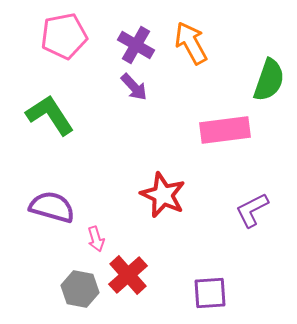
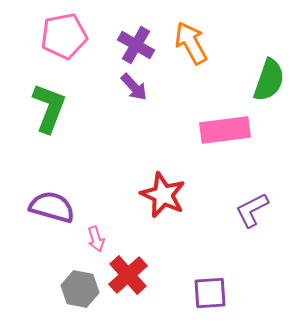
green L-shape: moved 1 px left, 7 px up; rotated 54 degrees clockwise
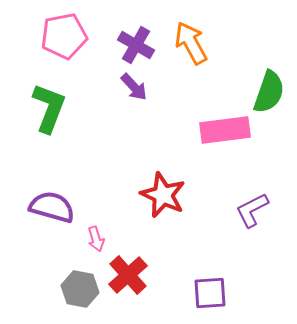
green semicircle: moved 12 px down
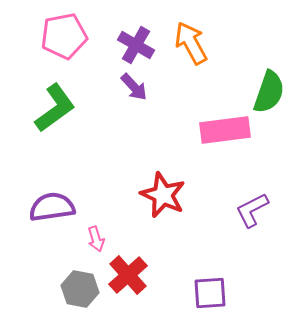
green L-shape: moved 6 px right; rotated 33 degrees clockwise
purple semicircle: rotated 24 degrees counterclockwise
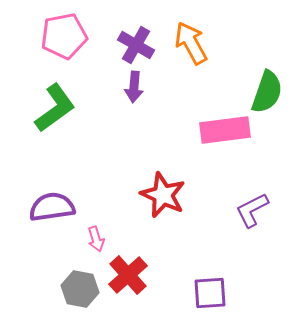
purple arrow: rotated 48 degrees clockwise
green semicircle: moved 2 px left
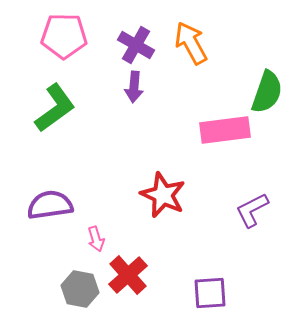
pink pentagon: rotated 12 degrees clockwise
purple semicircle: moved 2 px left, 2 px up
